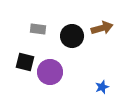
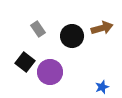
gray rectangle: rotated 49 degrees clockwise
black square: rotated 24 degrees clockwise
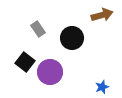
brown arrow: moved 13 px up
black circle: moved 2 px down
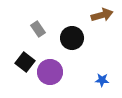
blue star: moved 7 px up; rotated 24 degrees clockwise
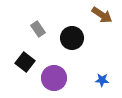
brown arrow: rotated 50 degrees clockwise
purple circle: moved 4 px right, 6 px down
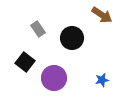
blue star: rotated 16 degrees counterclockwise
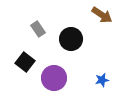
black circle: moved 1 px left, 1 px down
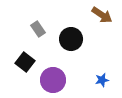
purple circle: moved 1 px left, 2 px down
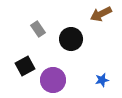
brown arrow: moved 1 px left, 1 px up; rotated 120 degrees clockwise
black square: moved 4 px down; rotated 24 degrees clockwise
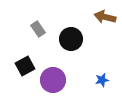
brown arrow: moved 4 px right, 3 px down; rotated 40 degrees clockwise
